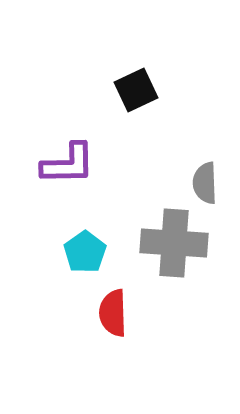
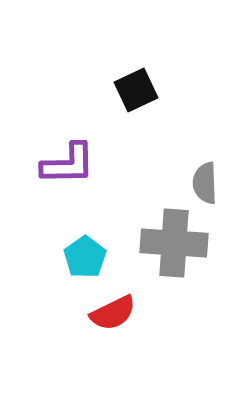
cyan pentagon: moved 5 px down
red semicircle: rotated 114 degrees counterclockwise
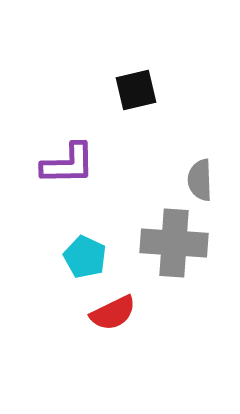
black square: rotated 12 degrees clockwise
gray semicircle: moved 5 px left, 3 px up
cyan pentagon: rotated 12 degrees counterclockwise
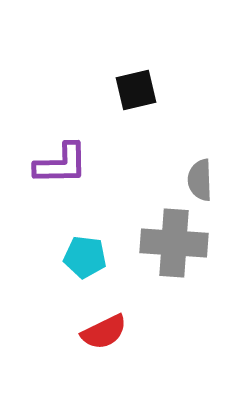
purple L-shape: moved 7 px left
cyan pentagon: rotated 18 degrees counterclockwise
red semicircle: moved 9 px left, 19 px down
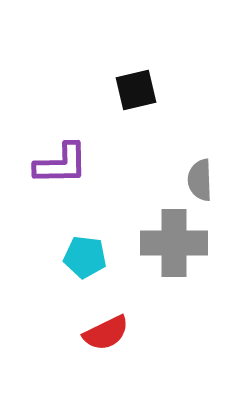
gray cross: rotated 4 degrees counterclockwise
red semicircle: moved 2 px right, 1 px down
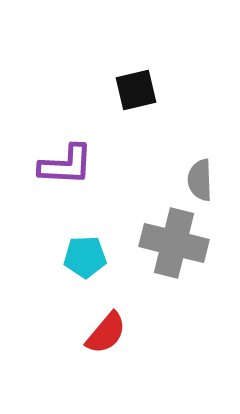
purple L-shape: moved 5 px right, 1 px down; rotated 4 degrees clockwise
gray cross: rotated 14 degrees clockwise
cyan pentagon: rotated 9 degrees counterclockwise
red semicircle: rotated 24 degrees counterclockwise
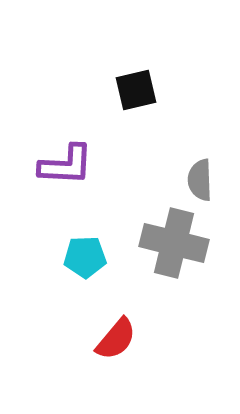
red semicircle: moved 10 px right, 6 px down
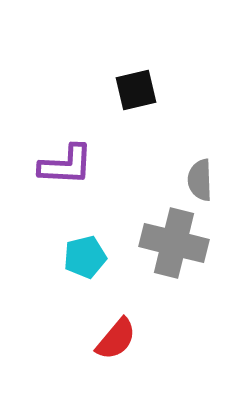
cyan pentagon: rotated 12 degrees counterclockwise
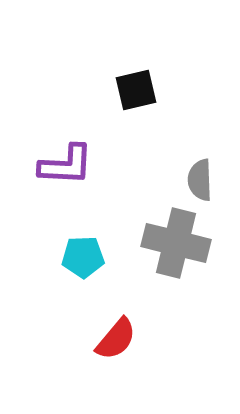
gray cross: moved 2 px right
cyan pentagon: moved 2 px left; rotated 12 degrees clockwise
